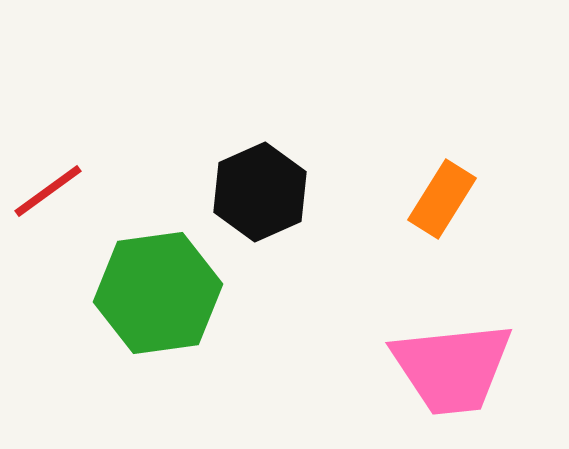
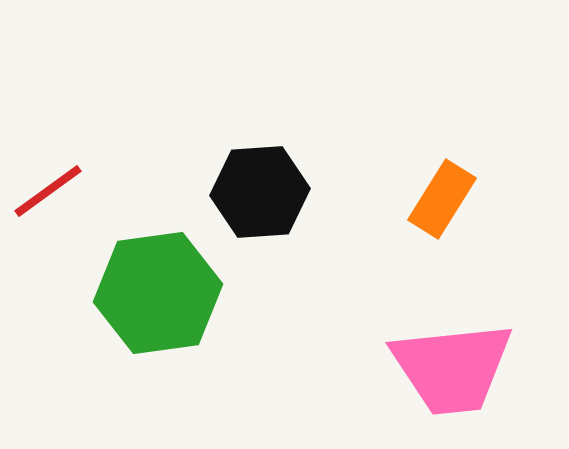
black hexagon: rotated 20 degrees clockwise
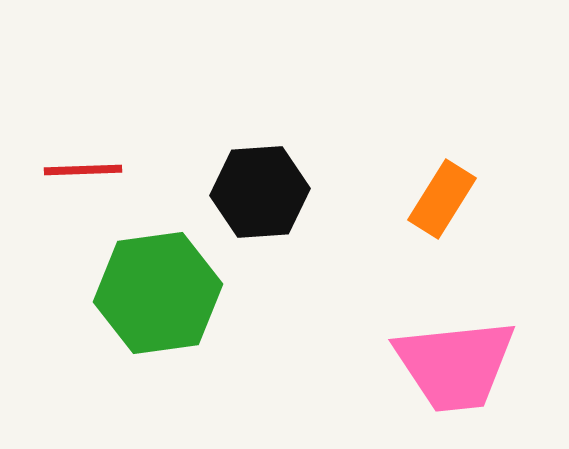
red line: moved 35 px right, 21 px up; rotated 34 degrees clockwise
pink trapezoid: moved 3 px right, 3 px up
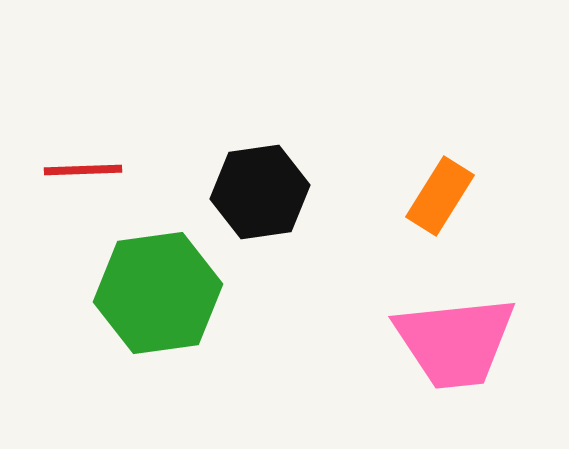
black hexagon: rotated 4 degrees counterclockwise
orange rectangle: moved 2 px left, 3 px up
pink trapezoid: moved 23 px up
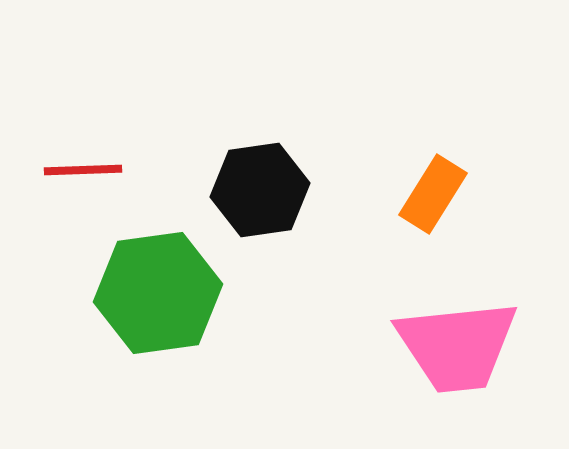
black hexagon: moved 2 px up
orange rectangle: moved 7 px left, 2 px up
pink trapezoid: moved 2 px right, 4 px down
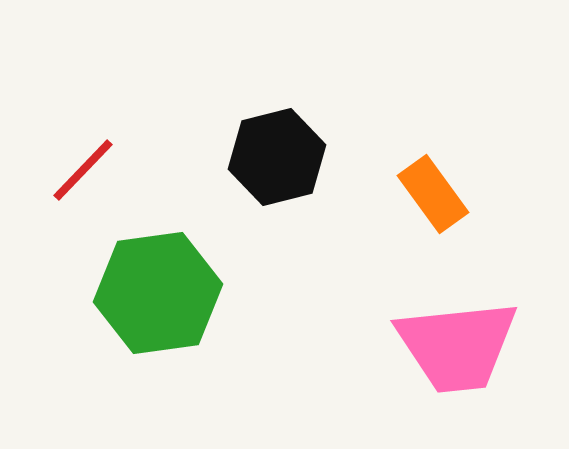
red line: rotated 44 degrees counterclockwise
black hexagon: moved 17 px right, 33 px up; rotated 6 degrees counterclockwise
orange rectangle: rotated 68 degrees counterclockwise
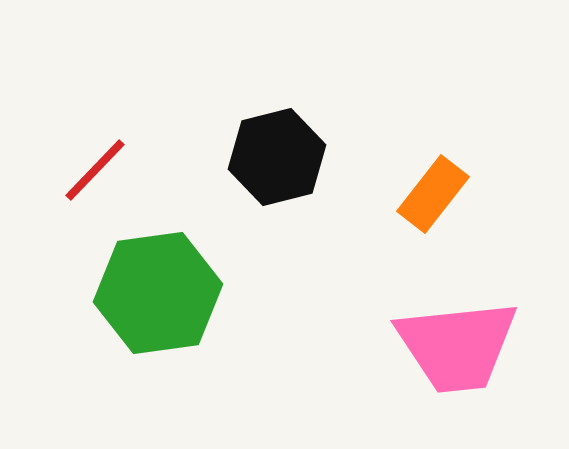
red line: moved 12 px right
orange rectangle: rotated 74 degrees clockwise
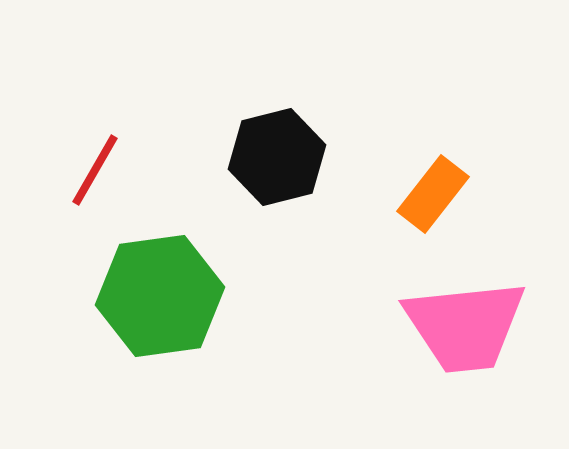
red line: rotated 14 degrees counterclockwise
green hexagon: moved 2 px right, 3 px down
pink trapezoid: moved 8 px right, 20 px up
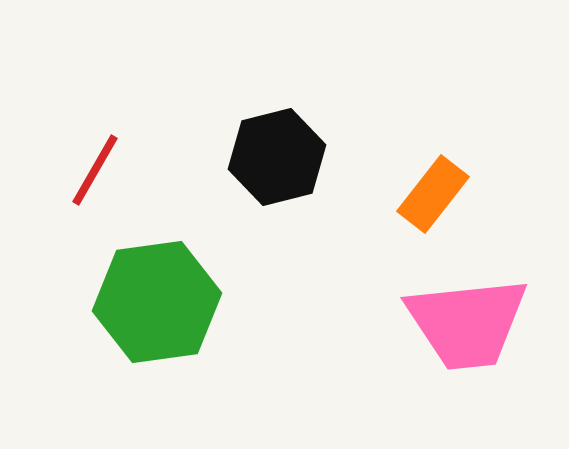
green hexagon: moved 3 px left, 6 px down
pink trapezoid: moved 2 px right, 3 px up
